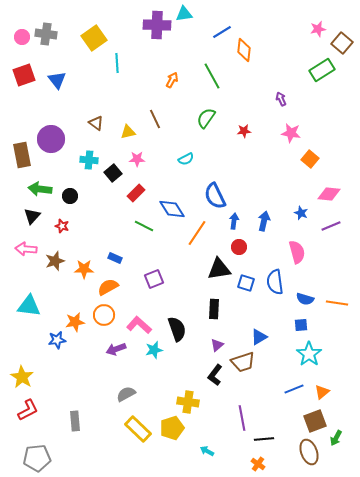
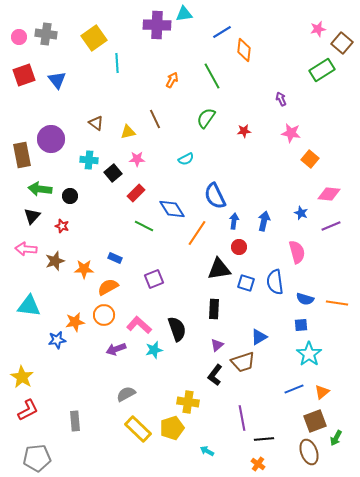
pink circle at (22, 37): moved 3 px left
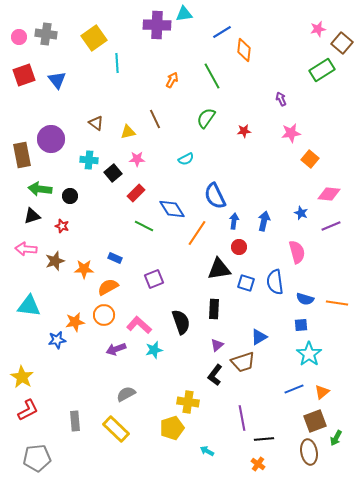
pink star at (291, 133): rotated 18 degrees counterclockwise
black triangle at (32, 216): rotated 30 degrees clockwise
black semicircle at (177, 329): moved 4 px right, 7 px up
yellow rectangle at (138, 429): moved 22 px left
brown ellipse at (309, 452): rotated 10 degrees clockwise
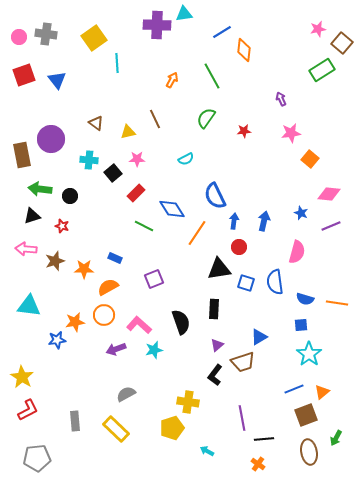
pink semicircle at (297, 252): rotated 30 degrees clockwise
brown square at (315, 421): moved 9 px left, 6 px up
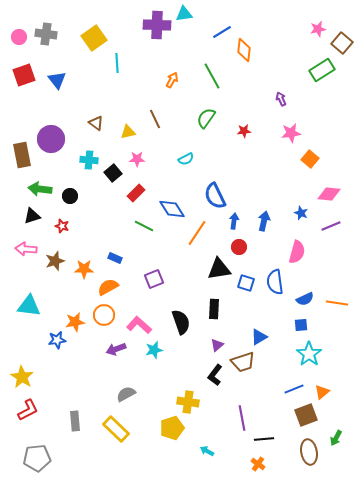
blue semicircle at (305, 299): rotated 42 degrees counterclockwise
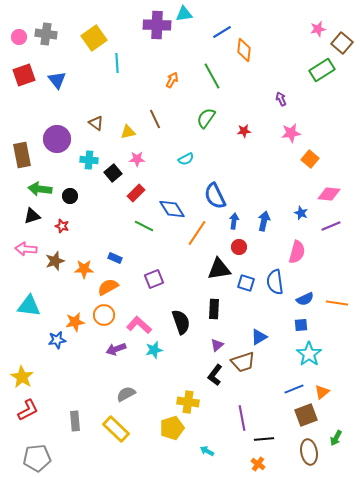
purple circle at (51, 139): moved 6 px right
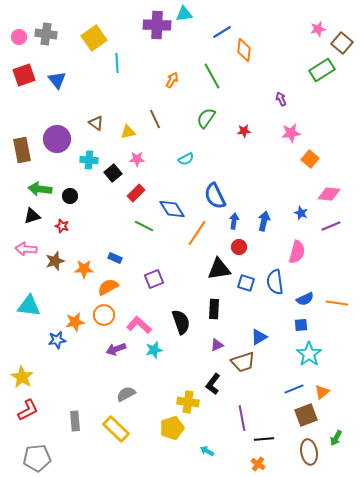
brown rectangle at (22, 155): moved 5 px up
purple triangle at (217, 345): rotated 16 degrees clockwise
black L-shape at (215, 375): moved 2 px left, 9 px down
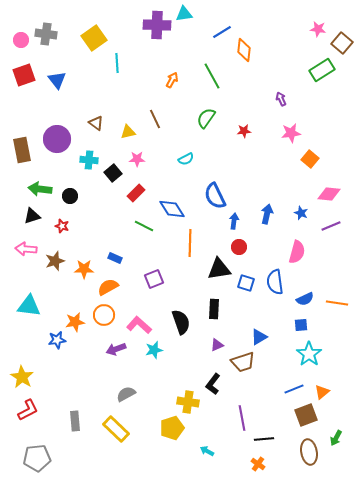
pink star at (318, 29): rotated 21 degrees clockwise
pink circle at (19, 37): moved 2 px right, 3 px down
blue arrow at (264, 221): moved 3 px right, 7 px up
orange line at (197, 233): moved 7 px left, 10 px down; rotated 32 degrees counterclockwise
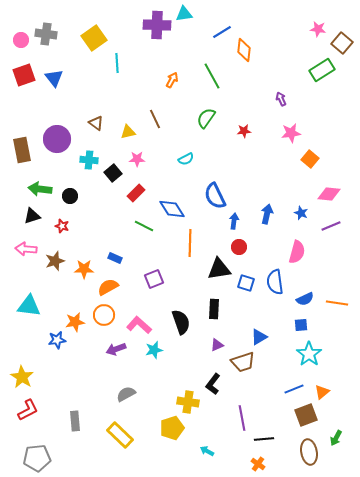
blue triangle at (57, 80): moved 3 px left, 2 px up
yellow rectangle at (116, 429): moved 4 px right, 6 px down
